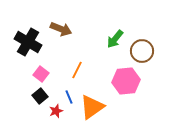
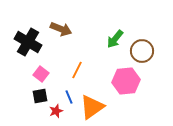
black square: rotated 28 degrees clockwise
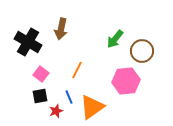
brown arrow: rotated 80 degrees clockwise
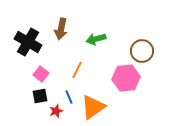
green arrow: moved 19 px left; rotated 36 degrees clockwise
pink hexagon: moved 3 px up
orange triangle: moved 1 px right
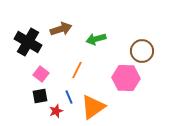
brown arrow: rotated 120 degrees counterclockwise
pink hexagon: rotated 8 degrees clockwise
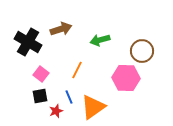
green arrow: moved 4 px right, 1 px down
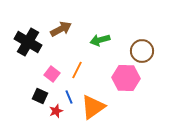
brown arrow: rotated 10 degrees counterclockwise
pink square: moved 11 px right
black square: rotated 35 degrees clockwise
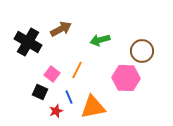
black square: moved 4 px up
orange triangle: rotated 24 degrees clockwise
